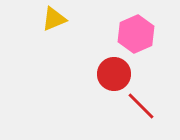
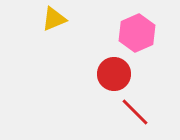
pink hexagon: moved 1 px right, 1 px up
red line: moved 6 px left, 6 px down
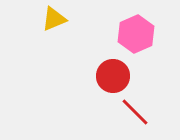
pink hexagon: moved 1 px left, 1 px down
red circle: moved 1 px left, 2 px down
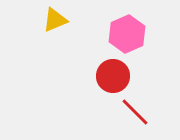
yellow triangle: moved 1 px right, 1 px down
pink hexagon: moved 9 px left
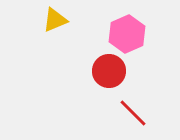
red circle: moved 4 px left, 5 px up
red line: moved 2 px left, 1 px down
